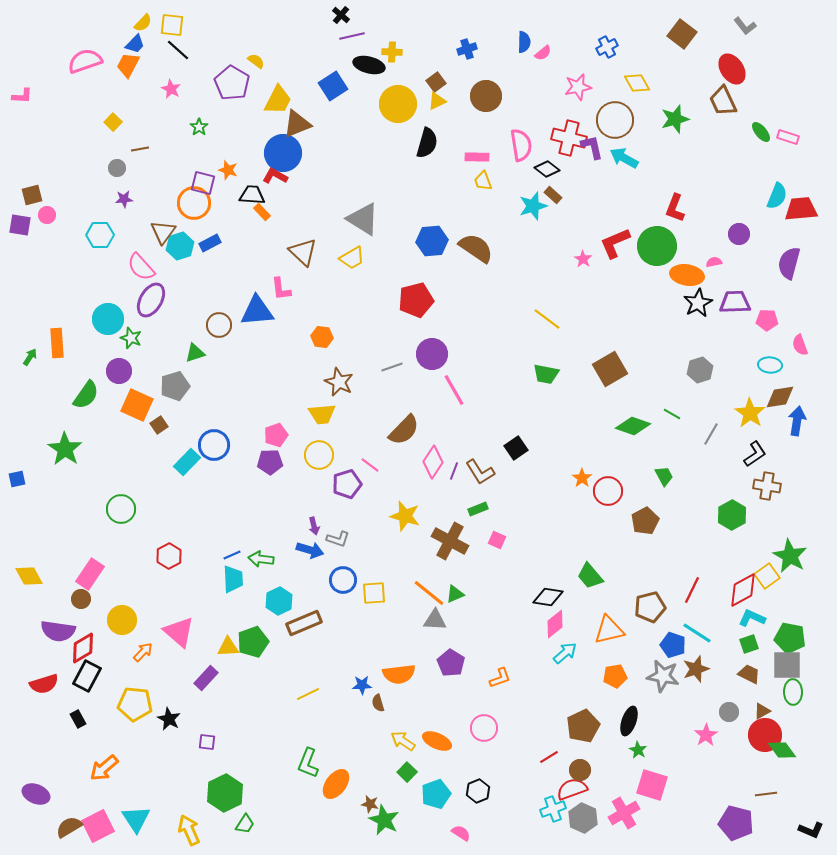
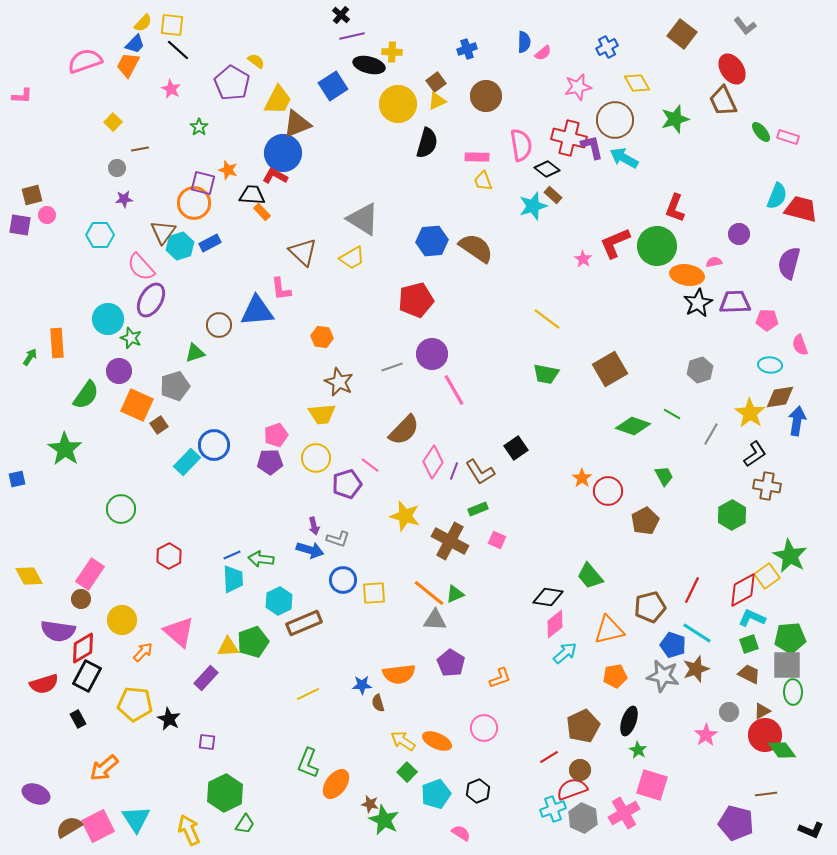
red trapezoid at (801, 209): rotated 20 degrees clockwise
yellow circle at (319, 455): moved 3 px left, 3 px down
green pentagon at (790, 638): rotated 16 degrees counterclockwise
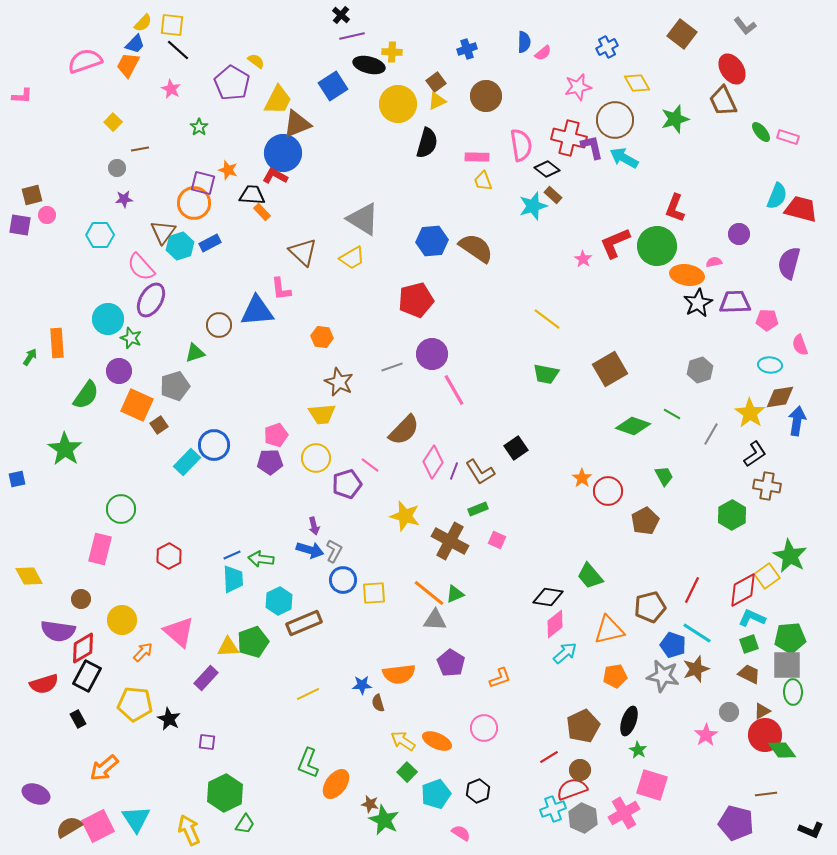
gray L-shape at (338, 539): moved 4 px left, 12 px down; rotated 80 degrees counterclockwise
pink rectangle at (90, 574): moved 10 px right, 25 px up; rotated 20 degrees counterclockwise
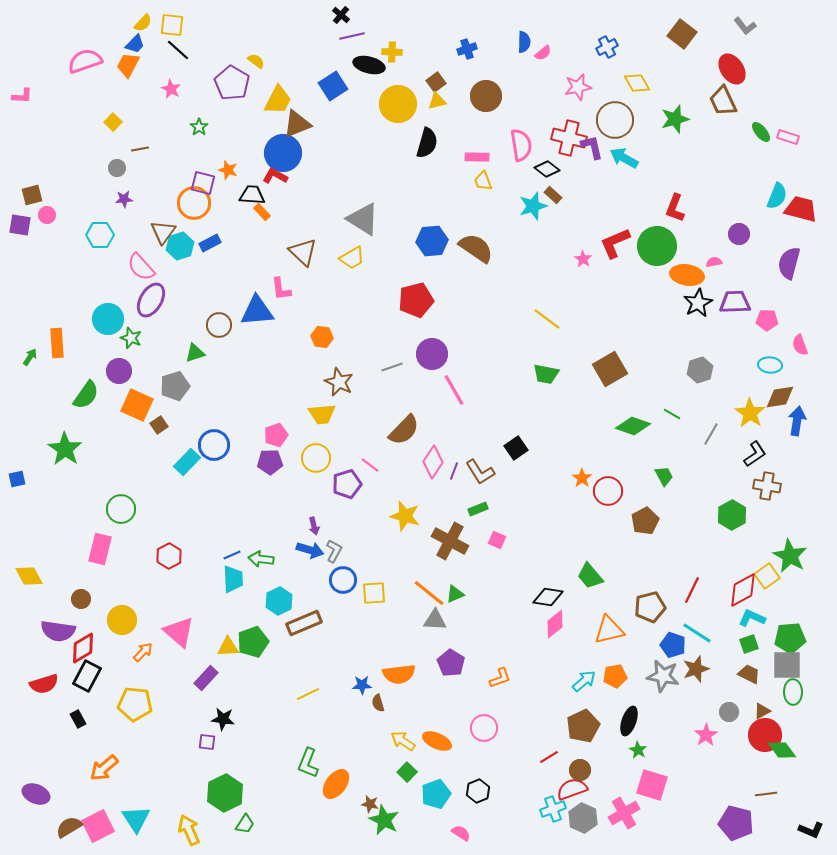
yellow triangle at (437, 101): rotated 12 degrees clockwise
cyan arrow at (565, 653): moved 19 px right, 28 px down
black star at (169, 719): moved 54 px right; rotated 20 degrees counterclockwise
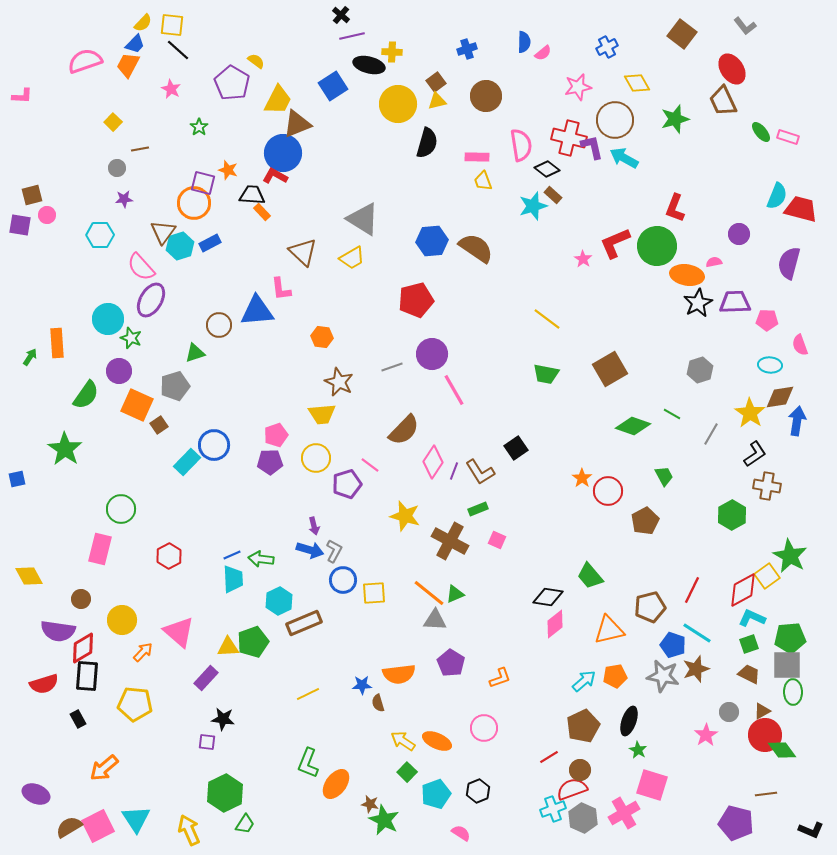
black rectangle at (87, 676): rotated 24 degrees counterclockwise
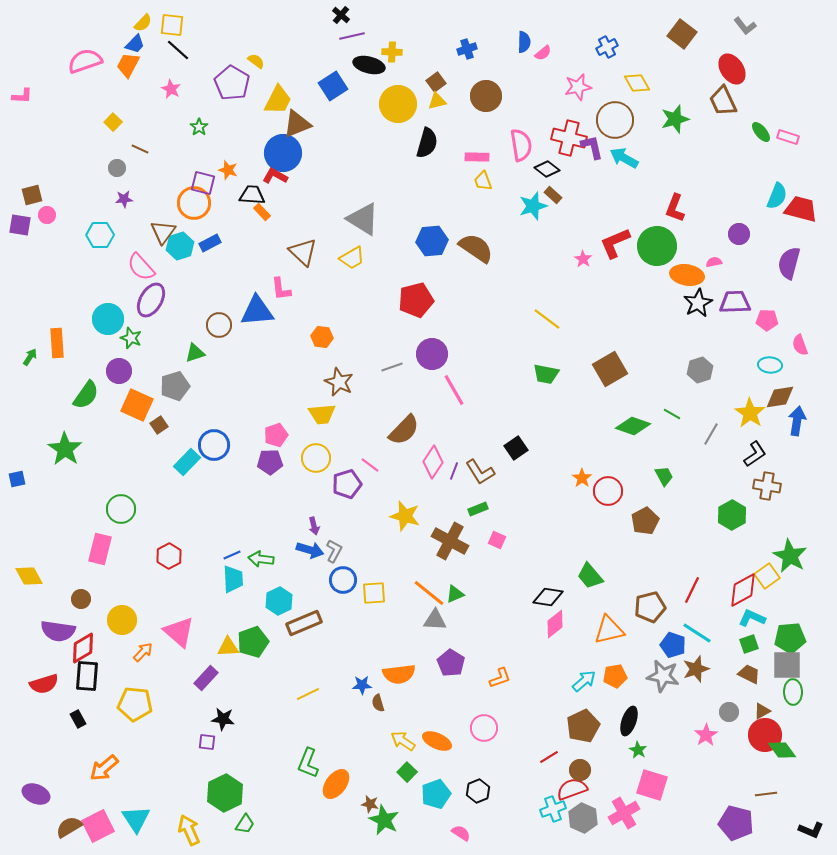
brown line at (140, 149): rotated 36 degrees clockwise
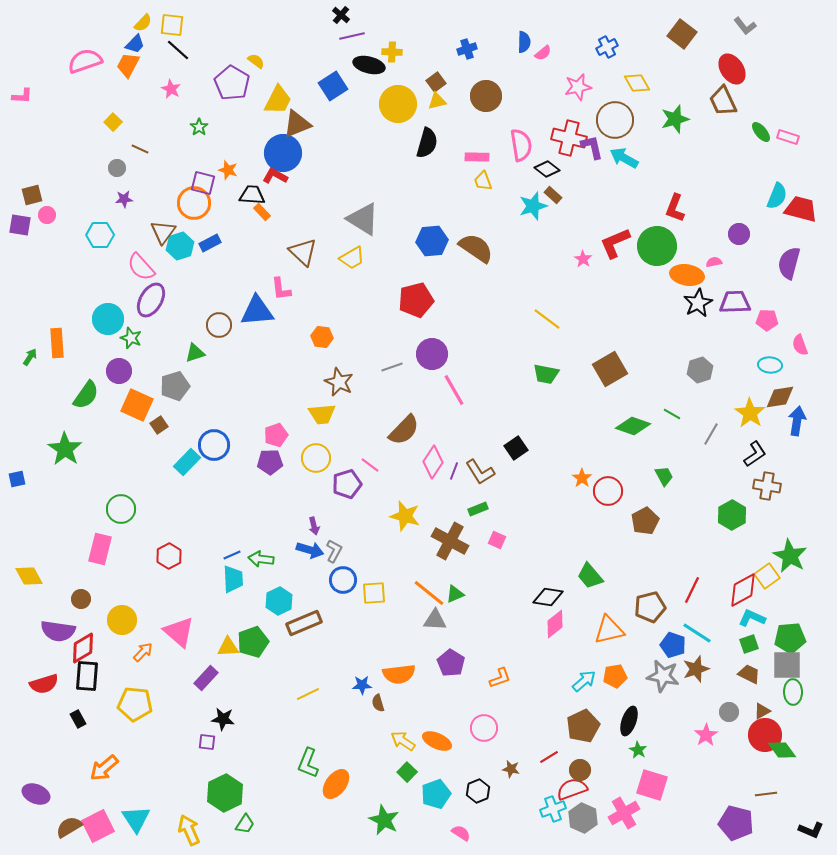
brown star at (370, 804): moved 141 px right, 35 px up
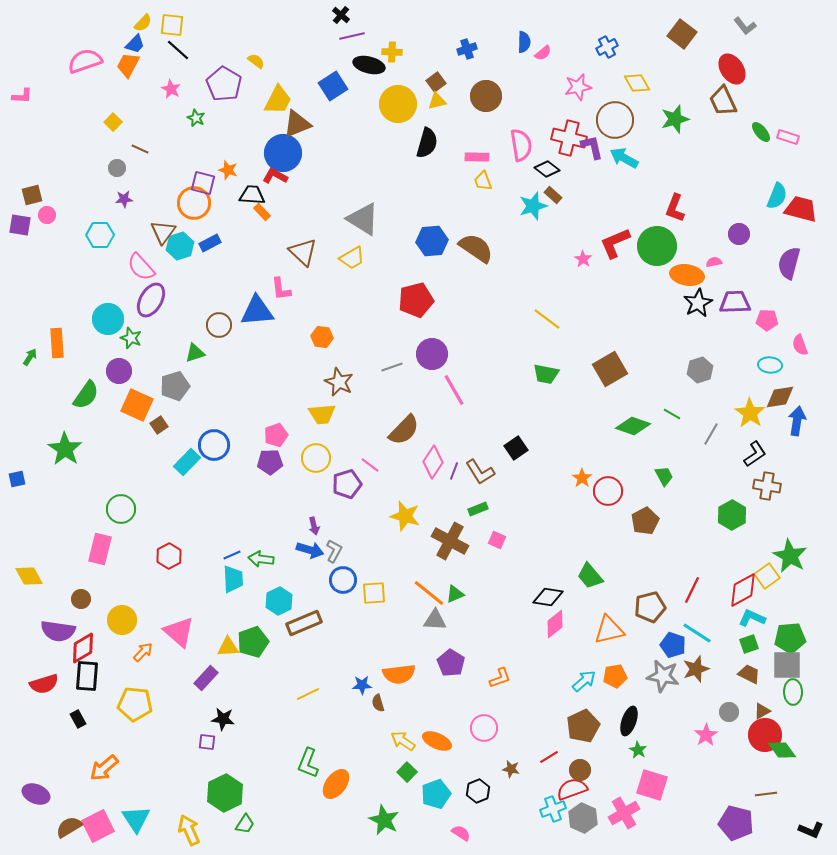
purple pentagon at (232, 83): moved 8 px left, 1 px down
green star at (199, 127): moved 3 px left, 9 px up; rotated 12 degrees counterclockwise
